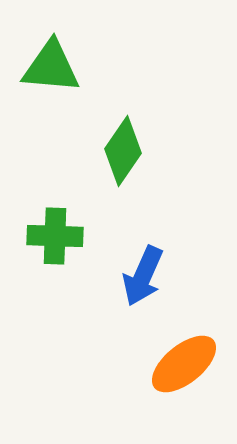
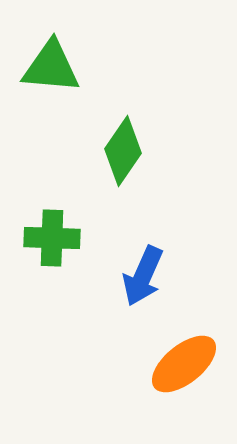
green cross: moved 3 px left, 2 px down
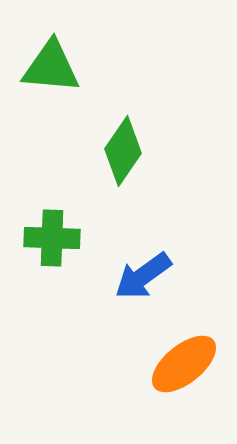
blue arrow: rotated 30 degrees clockwise
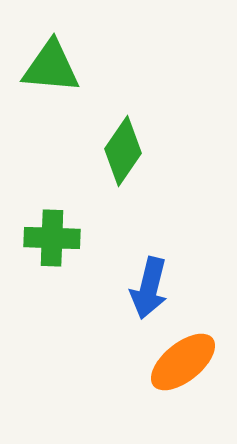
blue arrow: moved 6 px right, 12 px down; rotated 40 degrees counterclockwise
orange ellipse: moved 1 px left, 2 px up
